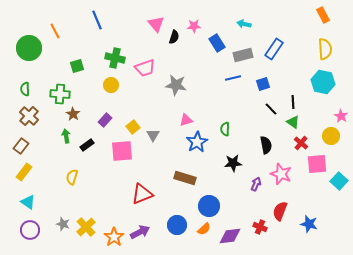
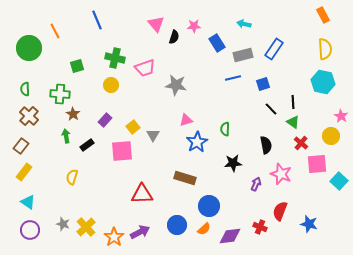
red triangle at (142, 194): rotated 20 degrees clockwise
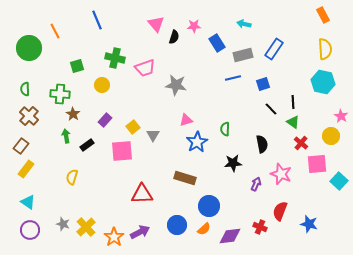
yellow circle at (111, 85): moved 9 px left
black semicircle at (266, 145): moved 4 px left, 1 px up
yellow rectangle at (24, 172): moved 2 px right, 3 px up
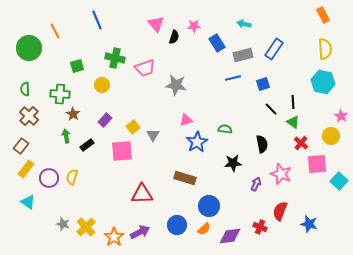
green semicircle at (225, 129): rotated 96 degrees clockwise
purple circle at (30, 230): moved 19 px right, 52 px up
